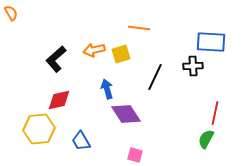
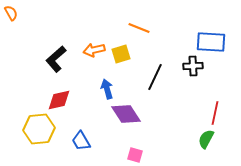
orange line: rotated 15 degrees clockwise
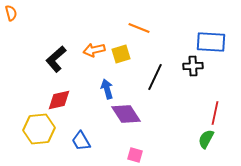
orange semicircle: rotated 14 degrees clockwise
